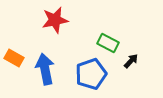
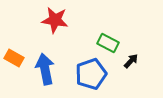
red star: rotated 20 degrees clockwise
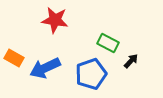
blue arrow: moved 1 px up; rotated 104 degrees counterclockwise
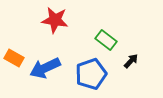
green rectangle: moved 2 px left, 3 px up; rotated 10 degrees clockwise
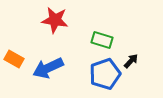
green rectangle: moved 4 px left; rotated 20 degrees counterclockwise
orange rectangle: moved 1 px down
blue arrow: moved 3 px right
blue pentagon: moved 14 px right
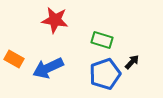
black arrow: moved 1 px right, 1 px down
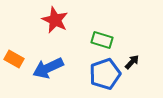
red star: rotated 16 degrees clockwise
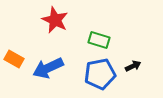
green rectangle: moved 3 px left
black arrow: moved 1 px right, 4 px down; rotated 21 degrees clockwise
blue pentagon: moved 5 px left; rotated 8 degrees clockwise
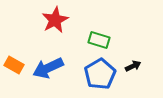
red star: rotated 20 degrees clockwise
orange rectangle: moved 6 px down
blue pentagon: rotated 20 degrees counterclockwise
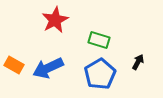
black arrow: moved 5 px right, 4 px up; rotated 35 degrees counterclockwise
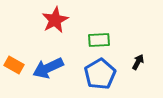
green rectangle: rotated 20 degrees counterclockwise
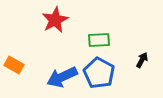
black arrow: moved 4 px right, 2 px up
blue arrow: moved 14 px right, 9 px down
blue pentagon: moved 1 px left, 1 px up; rotated 12 degrees counterclockwise
